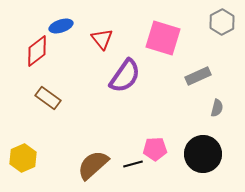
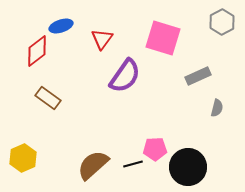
red triangle: rotated 15 degrees clockwise
black circle: moved 15 px left, 13 px down
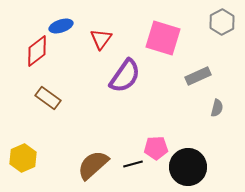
red triangle: moved 1 px left
pink pentagon: moved 1 px right, 1 px up
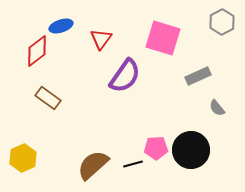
gray semicircle: rotated 126 degrees clockwise
black circle: moved 3 px right, 17 px up
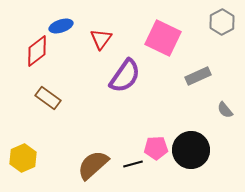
pink square: rotated 9 degrees clockwise
gray semicircle: moved 8 px right, 2 px down
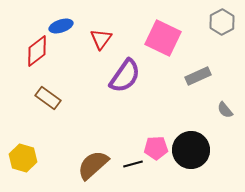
yellow hexagon: rotated 20 degrees counterclockwise
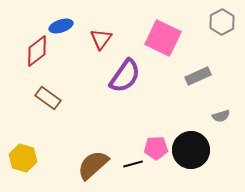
gray semicircle: moved 4 px left, 6 px down; rotated 66 degrees counterclockwise
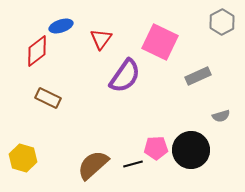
pink square: moved 3 px left, 4 px down
brown rectangle: rotated 10 degrees counterclockwise
